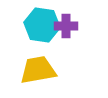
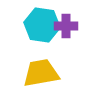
yellow trapezoid: moved 3 px right, 3 px down
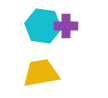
cyan hexagon: moved 1 px right, 1 px down
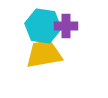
yellow trapezoid: moved 3 px right, 19 px up
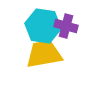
purple cross: rotated 15 degrees clockwise
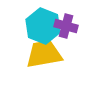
cyan hexagon: rotated 12 degrees clockwise
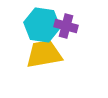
cyan hexagon: moved 1 px left, 1 px up; rotated 12 degrees counterclockwise
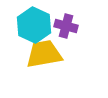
cyan hexagon: moved 8 px left; rotated 16 degrees clockwise
